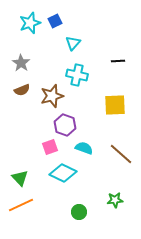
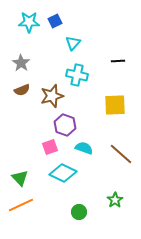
cyan star: moved 1 px left, 1 px up; rotated 20 degrees clockwise
green star: rotated 28 degrees counterclockwise
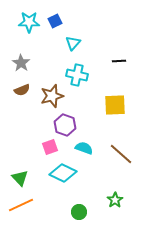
black line: moved 1 px right
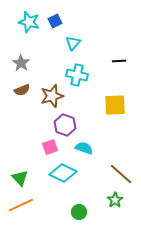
cyan star: rotated 15 degrees clockwise
brown line: moved 20 px down
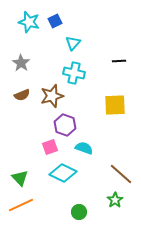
cyan cross: moved 3 px left, 2 px up
brown semicircle: moved 5 px down
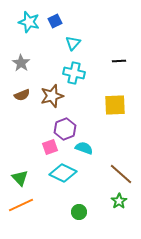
purple hexagon: moved 4 px down; rotated 20 degrees clockwise
green star: moved 4 px right, 1 px down
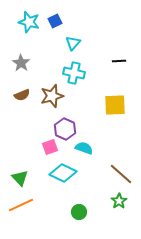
purple hexagon: rotated 15 degrees counterclockwise
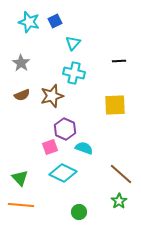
orange line: rotated 30 degrees clockwise
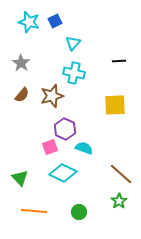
brown semicircle: rotated 28 degrees counterclockwise
orange line: moved 13 px right, 6 px down
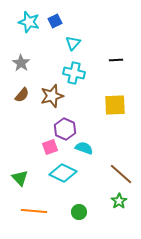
black line: moved 3 px left, 1 px up
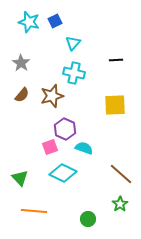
green star: moved 1 px right, 3 px down
green circle: moved 9 px right, 7 px down
